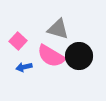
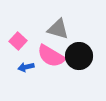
blue arrow: moved 2 px right
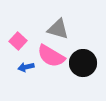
black circle: moved 4 px right, 7 px down
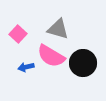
pink square: moved 7 px up
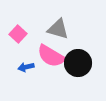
black circle: moved 5 px left
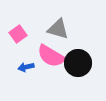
pink square: rotated 12 degrees clockwise
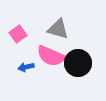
pink semicircle: rotated 8 degrees counterclockwise
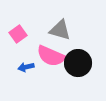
gray triangle: moved 2 px right, 1 px down
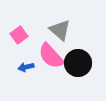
gray triangle: rotated 25 degrees clockwise
pink square: moved 1 px right, 1 px down
pink semicircle: rotated 24 degrees clockwise
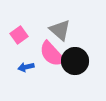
pink semicircle: moved 1 px right, 2 px up
black circle: moved 3 px left, 2 px up
